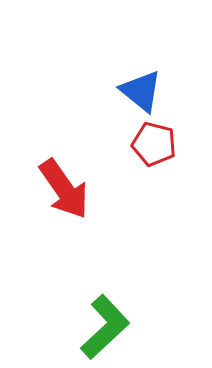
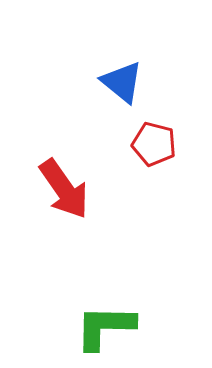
blue triangle: moved 19 px left, 9 px up
green L-shape: rotated 136 degrees counterclockwise
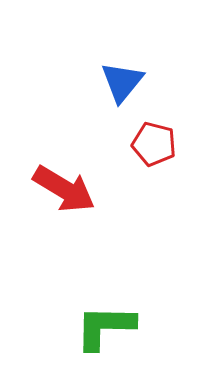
blue triangle: rotated 30 degrees clockwise
red arrow: rotated 24 degrees counterclockwise
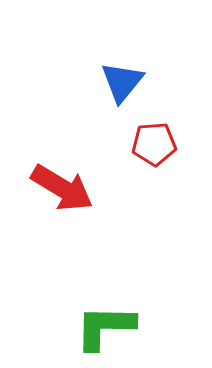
red pentagon: rotated 18 degrees counterclockwise
red arrow: moved 2 px left, 1 px up
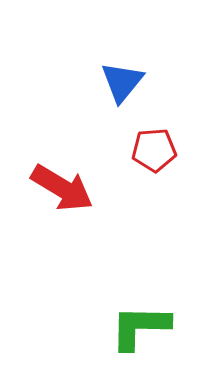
red pentagon: moved 6 px down
green L-shape: moved 35 px right
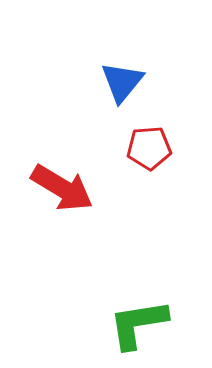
red pentagon: moved 5 px left, 2 px up
green L-shape: moved 2 px left, 3 px up; rotated 10 degrees counterclockwise
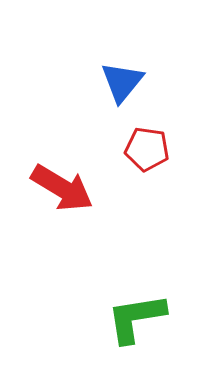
red pentagon: moved 2 px left, 1 px down; rotated 12 degrees clockwise
green L-shape: moved 2 px left, 6 px up
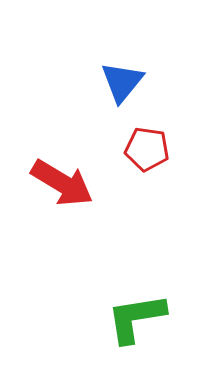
red arrow: moved 5 px up
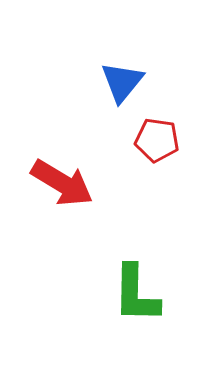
red pentagon: moved 10 px right, 9 px up
green L-shape: moved 24 px up; rotated 80 degrees counterclockwise
